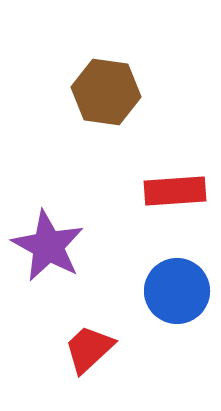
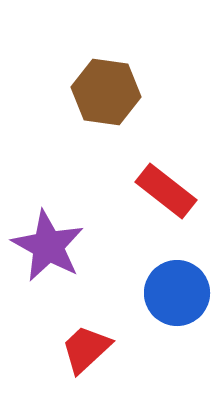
red rectangle: moved 9 px left; rotated 42 degrees clockwise
blue circle: moved 2 px down
red trapezoid: moved 3 px left
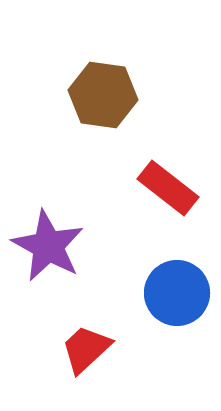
brown hexagon: moved 3 px left, 3 px down
red rectangle: moved 2 px right, 3 px up
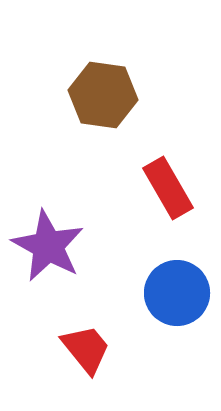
red rectangle: rotated 22 degrees clockwise
red trapezoid: rotated 94 degrees clockwise
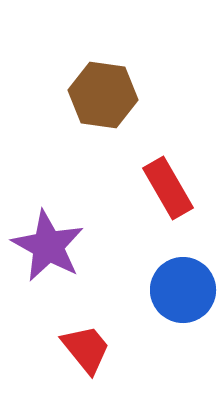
blue circle: moved 6 px right, 3 px up
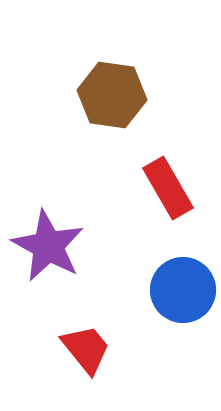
brown hexagon: moved 9 px right
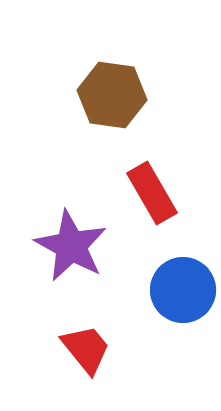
red rectangle: moved 16 px left, 5 px down
purple star: moved 23 px right
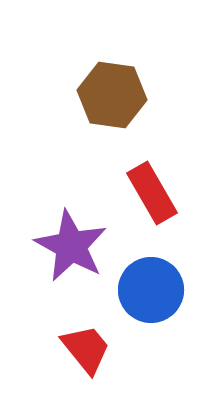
blue circle: moved 32 px left
